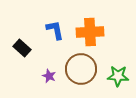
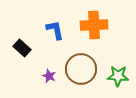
orange cross: moved 4 px right, 7 px up
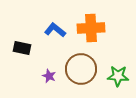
orange cross: moved 3 px left, 3 px down
blue L-shape: rotated 40 degrees counterclockwise
black rectangle: rotated 30 degrees counterclockwise
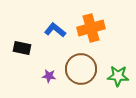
orange cross: rotated 12 degrees counterclockwise
purple star: rotated 16 degrees counterclockwise
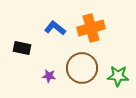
blue L-shape: moved 2 px up
brown circle: moved 1 px right, 1 px up
